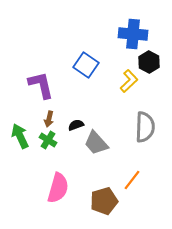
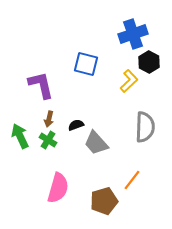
blue cross: rotated 24 degrees counterclockwise
blue square: moved 1 px up; rotated 20 degrees counterclockwise
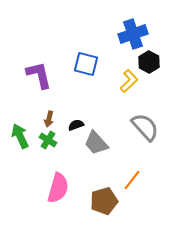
purple L-shape: moved 2 px left, 10 px up
gray semicircle: rotated 44 degrees counterclockwise
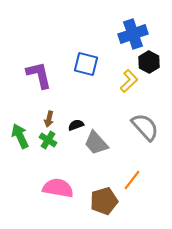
pink semicircle: rotated 96 degrees counterclockwise
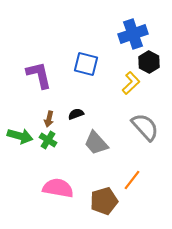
yellow L-shape: moved 2 px right, 2 px down
black semicircle: moved 11 px up
green arrow: rotated 130 degrees clockwise
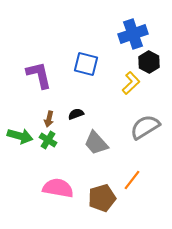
gray semicircle: rotated 80 degrees counterclockwise
brown pentagon: moved 2 px left, 3 px up
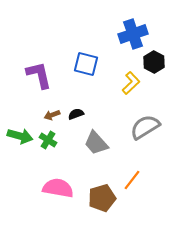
black hexagon: moved 5 px right
brown arrow: moved 3 px right, 4 px up; rotated 56 degrees clockwise
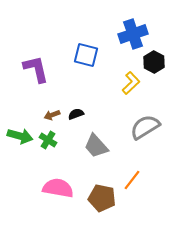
blue square: moved 9 px up
purple L-shape: moved 3 px left, 6 px up
gray trapezoid: moved 3 px down
brown pentagon: rotated 28 degrees clockwise
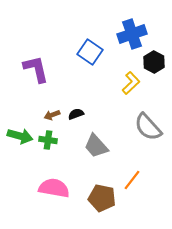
blue cross: moved 1 px left
blue square: moved 4 px right, 3 px up; rotated 20 degrees clockwise
gray semicircle: moved 3 px right; rotated 100 degrees counterclockwise
green cross: rotated 24 degrees counterclockwise
pink semicircle: moved 4 px left
